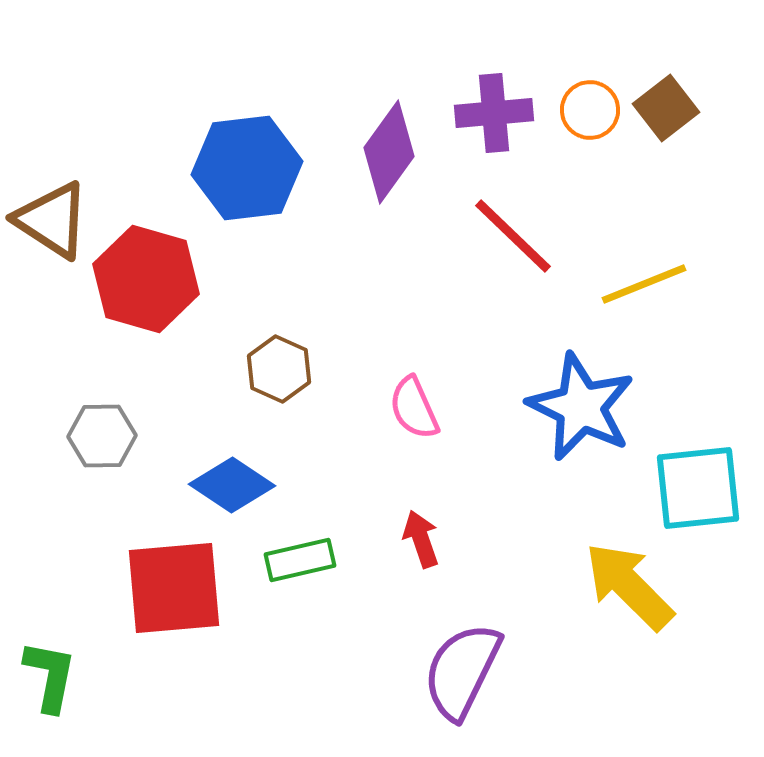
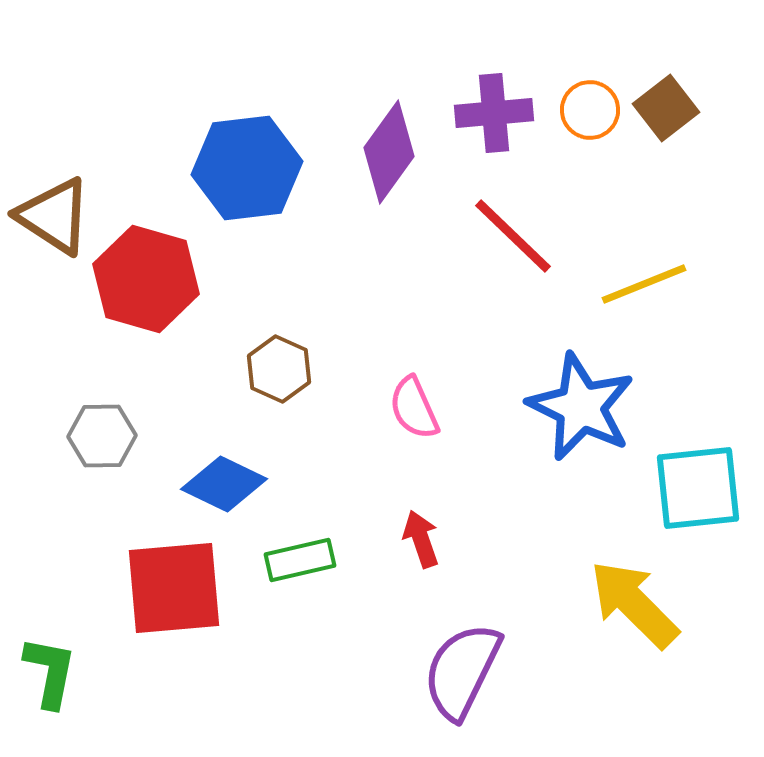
brown triangle: moved 2 px right, 4 px up
blue diamond: moved 8 px left, 1 px up; rotated 8 degrees counterclockwise
yellow arrow: moved 5 px right, 18 px down
green L-shape: moved 4 px up
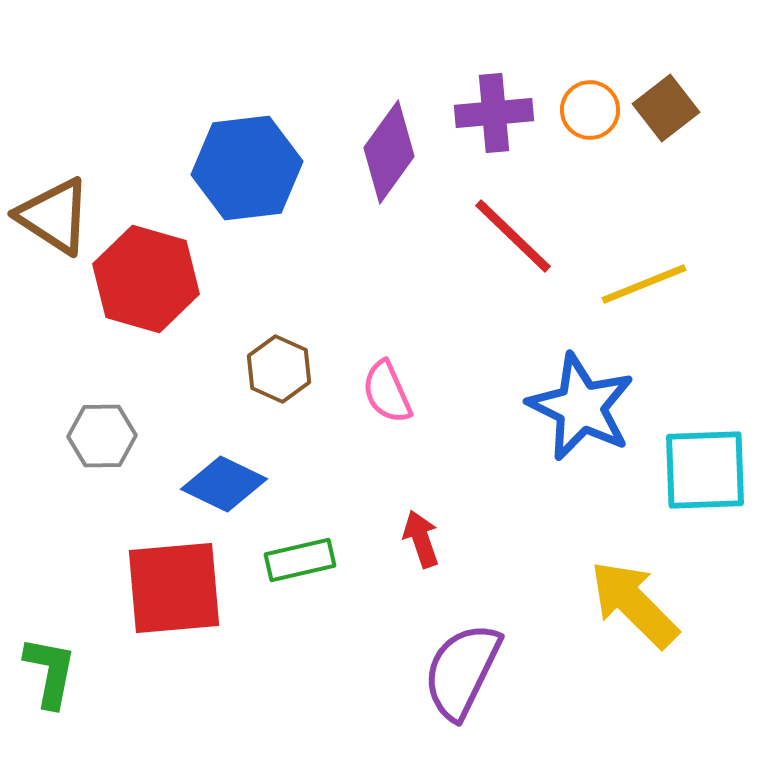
pink semicircle: moved 27 px left, 16 px up
cyan square: moved 7 px right, 18 px up; rotated 4 degrees clockwise
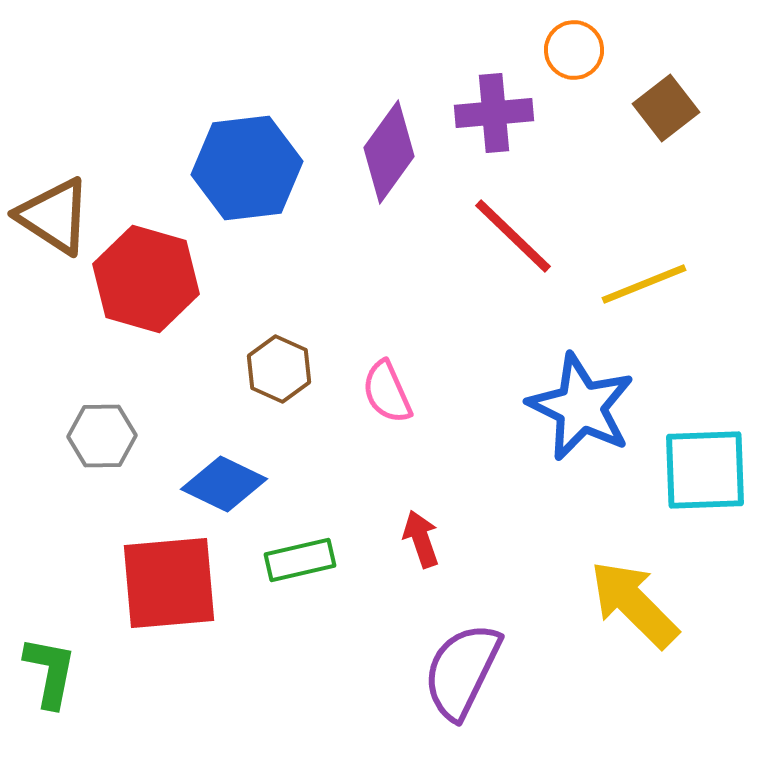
orange circle: moved 16 px left, 60 px up
red square: moved 5 px left, 5 px up
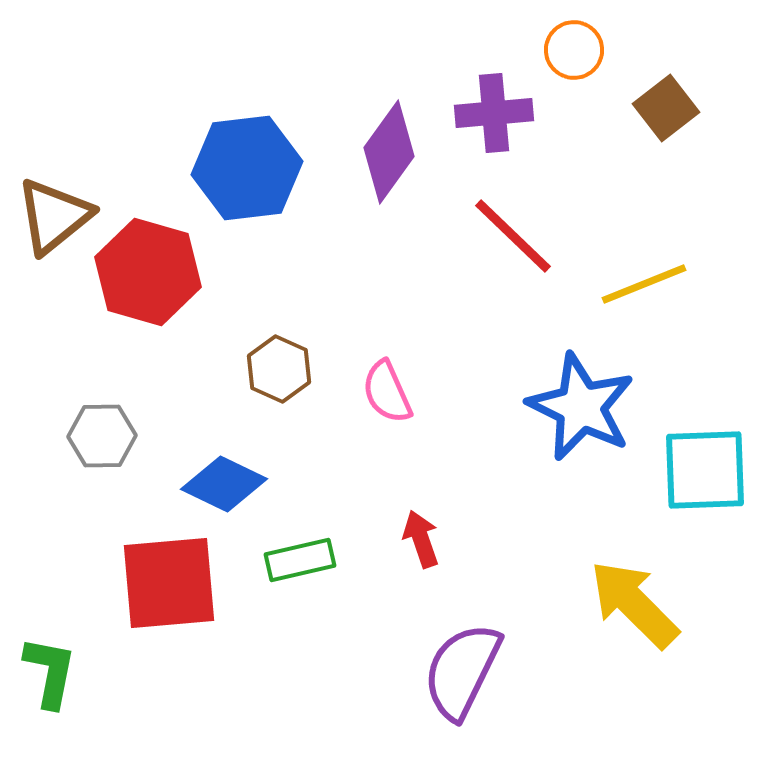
brown triangle: rotated 48 degrees clockwise
red hexagon: moved 2 px right, 7 px up
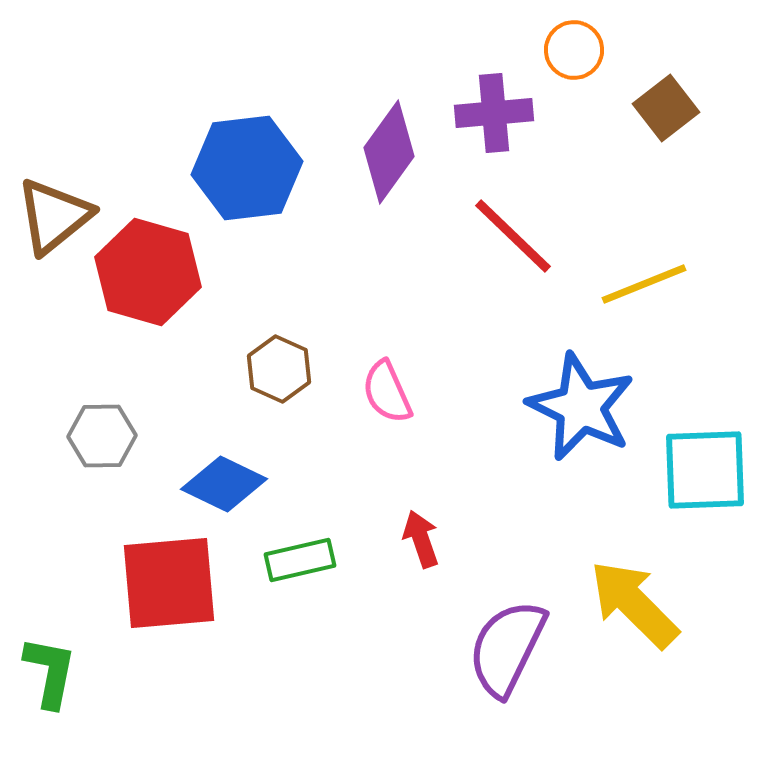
purple semicircle: moved 45 px right, 23 px up
